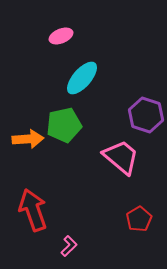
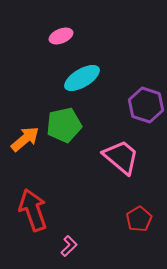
cyan ellipse: rotated 18 degrees clockwise
purple hexagon: moved 10 px up
orange arrow: moved 3 px left; rotated 36 degrees counterclockwise
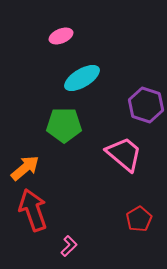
green pentagon: rotated 12 degrees clockwise
orange arrow: moved 29 px down
pink trapezoid: moved 3 px right, 3 px up
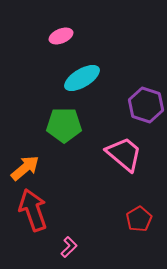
pink L-shape: moved 1 px down
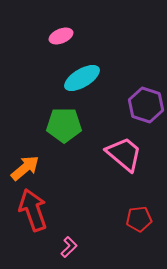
red pentagon: rotated 25 degrees clockwise
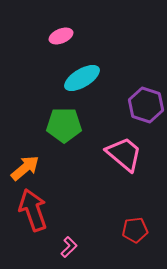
red pentagon: moved 4 px left, 11 px down
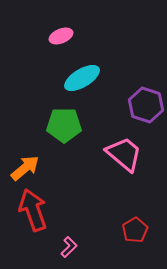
red pentagon: rotated 25 degrees counterclockwise
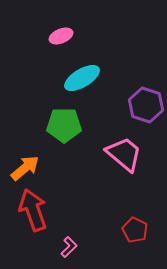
red pentagon: rotated 15 degrees counterclockwise
